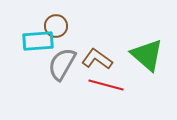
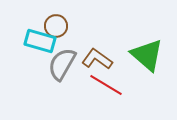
cyan rectangle: moved 2 px right; rotated 20 degrees clockwise
red line: rotated 16 degrees clockwise
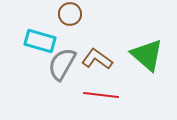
brown circle: moved 14 px right, 12 px up
red line: moved 5 px left, 10 px down; rotated 24 degrees counterclockwise
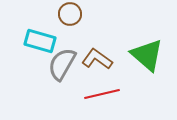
red line: moved 1 px right, 1 px up; rotated 20 degrees counterclockwise
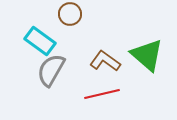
cyan rectangle: rotated 20 degrees clockwise
brown L-shape: moved 8 px right, 2 px down
gray semicircle: moved 11 px left, 6 px down
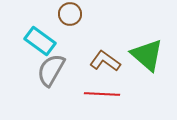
red line: rotated 16 degrees clockwise
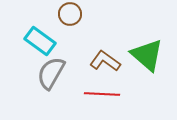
gray semicircle: moved 3 px down
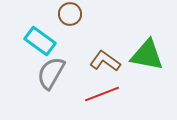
green triangle: rotated 30 degrees counterclockwise
red line: rotated 24 degrees counterclockwise
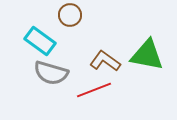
brown circle: moved 1 px down
gray semicircle: rotated 104 degrees counterclockwise
red line: moved 8 px left, 4 px up
